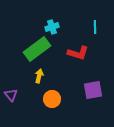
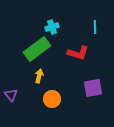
purple square: moved 2 px up
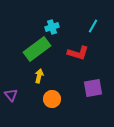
cyan line: moved 2 px left, 1 px up; rotated 32 degrees clockwise
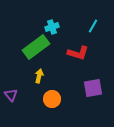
green rectangle: moved 1 px left, 2 px up
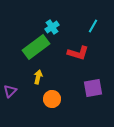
cyan cross: rotated 16 degrees counterclockwise
yellow arrow: moved 1 px left, 1 px down
purple triangle: moved 1 px left, 4 px up; rotated 24 degrees clockwise
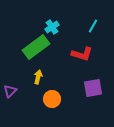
red L-shape: moved 4 px right, 1 px down
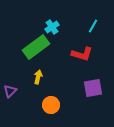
orange circle: moved 1 px left, 6 px down
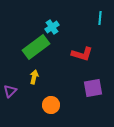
cyan line: moved 7 px right, 8 px up; rotated 24 degrees counterclockwise
yellow arrow: moved 4 px left
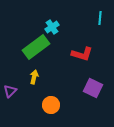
purple square: rotated 36 degrees clockwise
